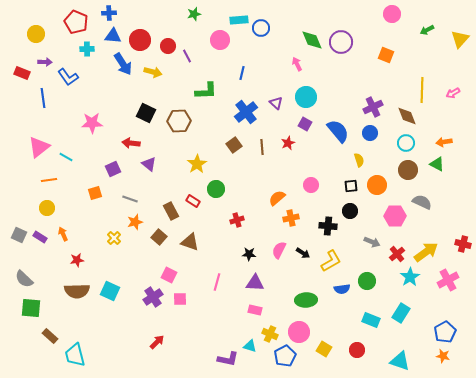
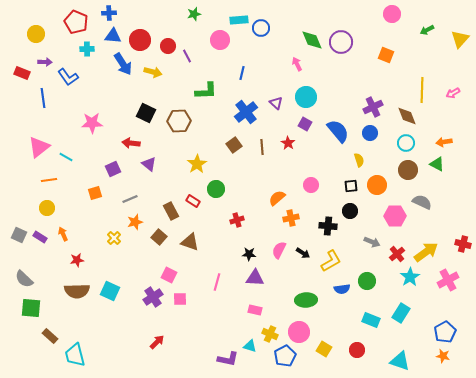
red star at (288, 143): rotated 16 degrees counterclockwise
gray line at (130, 199): rotated 42 degrees counterclockwise
purple triangle at (255, 283): moved 5 px up
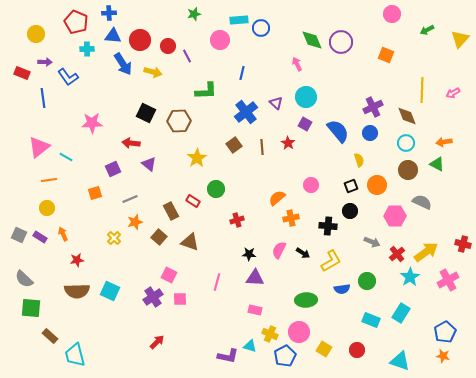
yellow star at (197, 164): moved 6 px up
black square at (351, 186): rotated 16 degrees counterclockwise
purple L-shape at (228, 359): moved 3 px up
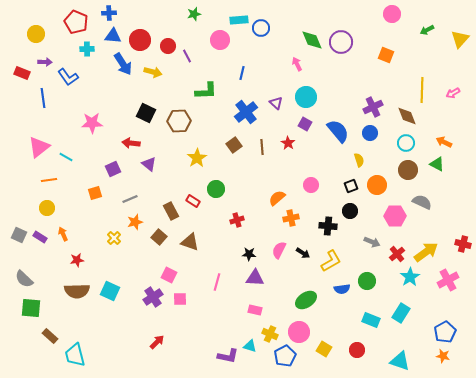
orange arrow at (444, 142): rotated 35 degrees clockwise
green ellipse at (306, 300): rotated 30 degrees counterclockwise
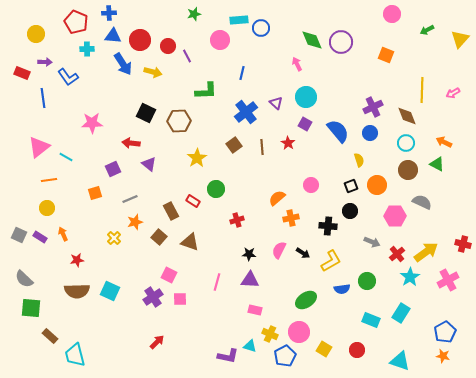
purple triangle at (255, 278): moved 5 px left, 2 px down
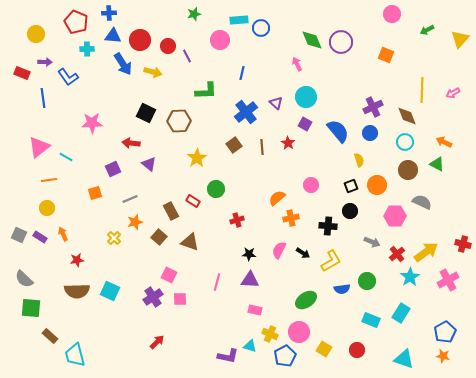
cyan circle at (406, 143): moved 1 px left, 1 px up
cyan triangle at (400, 361): moved 4 px right, 2 px up
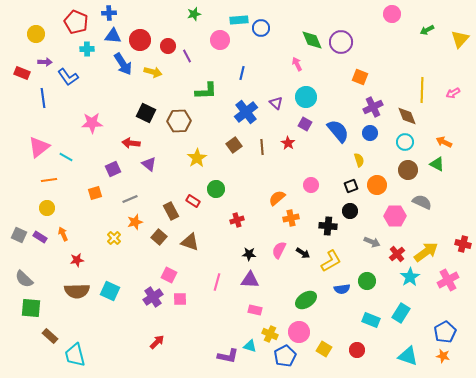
orange square at (386, 55): moved 26 px left, 22 px down
cyan triangle at (404, 359): moved 4 px right, 3 px up
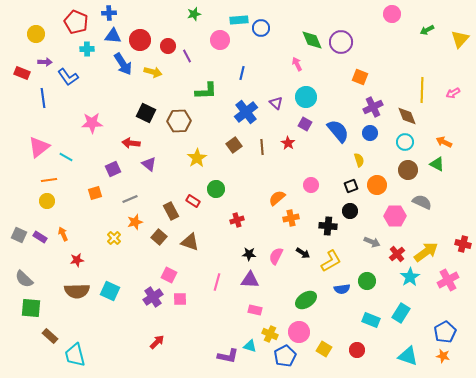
yellow circle at (47, 208): moved 7 px up
pink semicircle at (279, 250): moved 3 px left, 6 px down
